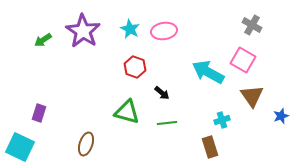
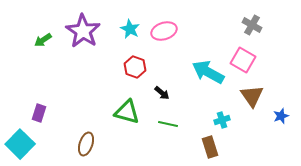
pink ellipse: rotated 10 degrees counterclockwise
green line: moved 1 px right, 1 px down; rotated 18 degrees clockwise
cyan square: moved 3 px up; rotated 20 degrees clockwise
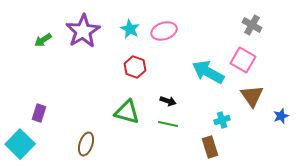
purple star: rotated 8 degrees clockwise
black arrow: moved 6 px right, 8 px down; rotated 21 degrees counterclockwise
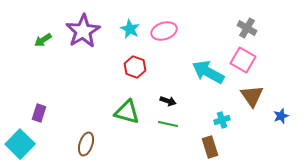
gray cross: moved 5 px left, 3 px down
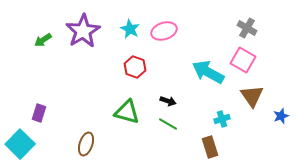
cyan cross: moved 1 px up
green line: rotated 18 degrees clockwise
